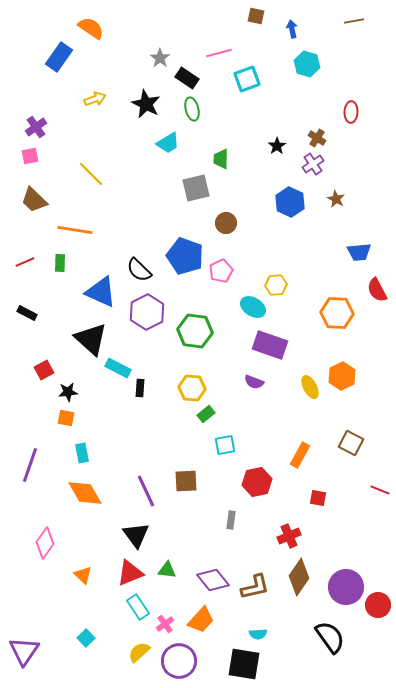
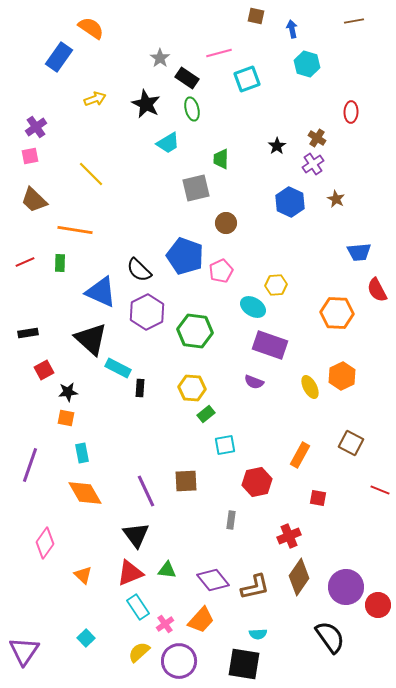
black rectangle at (27, 313): moved 1 px right, 20 px down; rotated 36 degrees counterclockwise
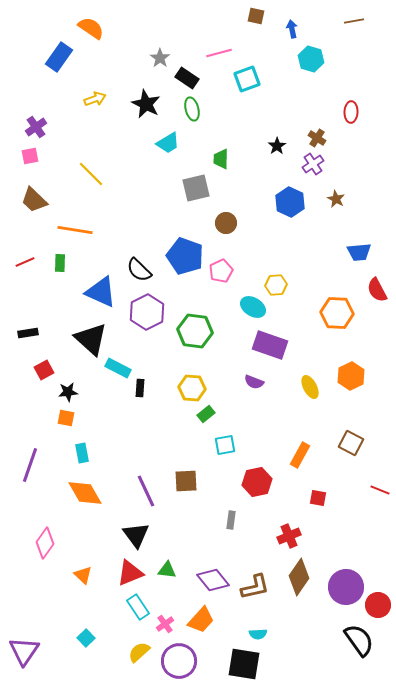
cyan hexagon at (307, 64): moved 4 px right, 5 px up
orange hexagon at (342, 376): moved 9 px right
black semicircle at (330, 637): moved 29 px right, 3 px down
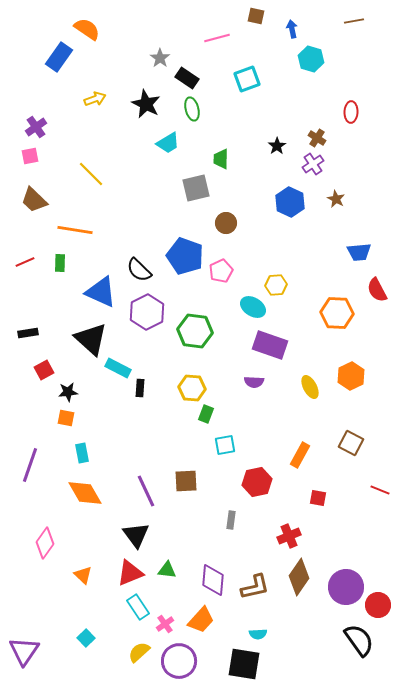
orange semicircle at (91, 28): moved 4 px left, 1 px down
pink line at (219, 53): moved 2 px left, 15 px up
purple semicircle at (254, 382): rotated 18 degrees counterclockwise
green rectangle at (206, 414): rotated 30 degrees counterclockwise
purple diamond at (213, 580): rotated 44 degrees clockwise
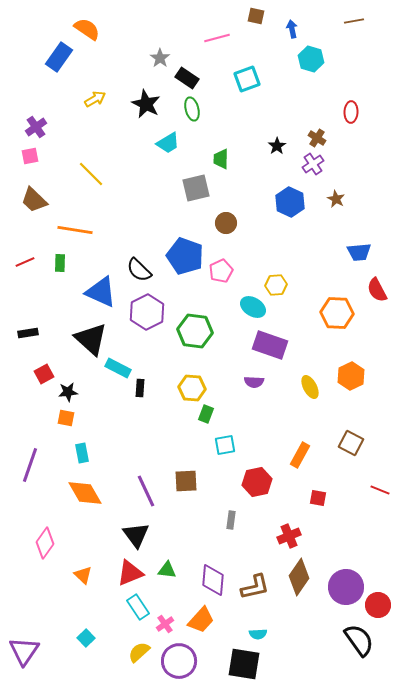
yellow arrow at (95, 99): rotated 10 degrees counterclockwise
red square at (44, 370): moved 4 px down
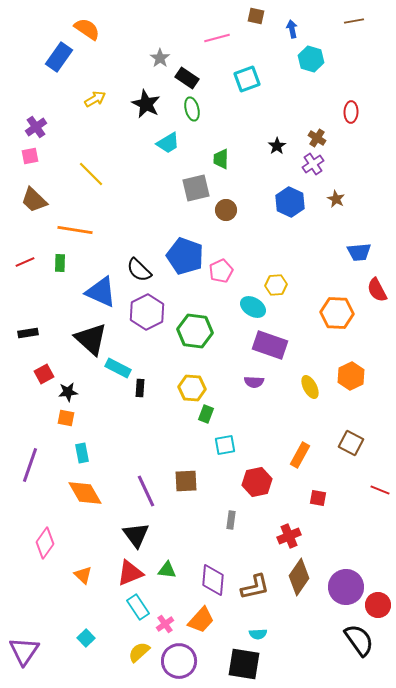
brown circle at (226, 223): moved 13 px up
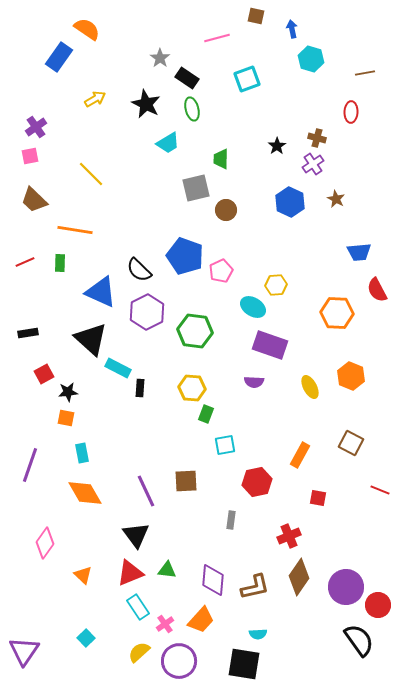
brown line at (354, 21): moved 11 px right, 52 px down
brown cross at (317, 138): rotated 18 degrees counterclockwise
orange hexagon at (351, 376): rotated 12 degrees counterclockwise
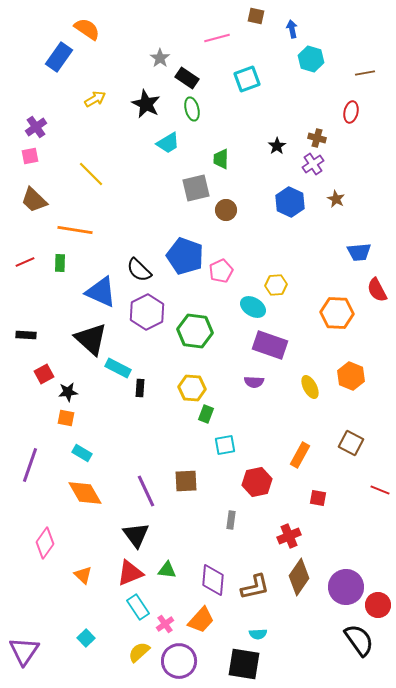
red ellipse at (351, 112): rotated 10 degrees clockwise
black rectangle at (28, 333): moved 2 px left, 2 px down; rotated 12 degrees clockwise
cyan rectangle at (82, 453): rotated 48 degrees counterclockwise
